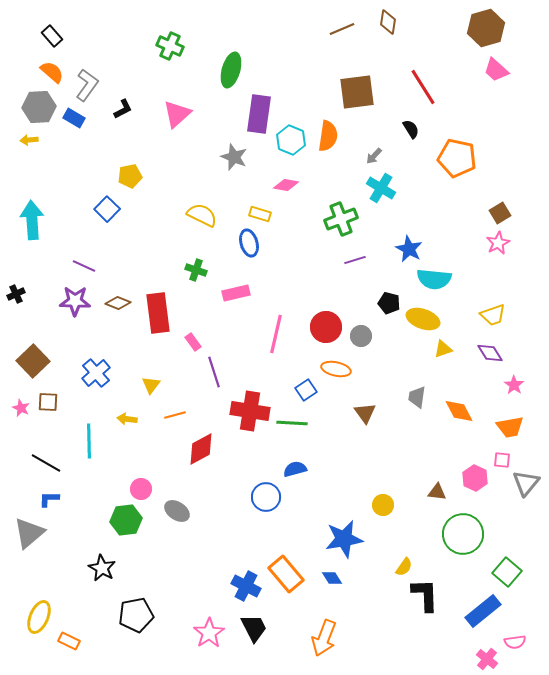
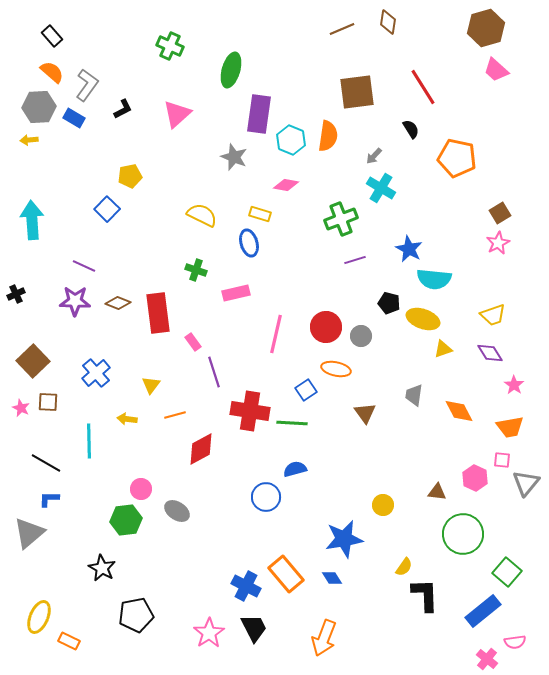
gray trapezoid at (417, 397): moved 3 px left, 2 px up
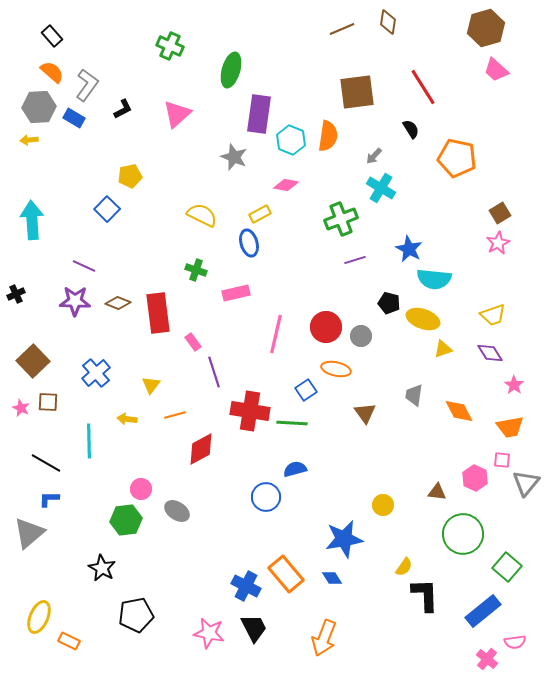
yellow rectangle at (260, 214): rotated 45 degrees counterclockwise
green square at (507, 572): moved 5 px up
pink star at (209, 633): rotated 28 degrees counterclockwise
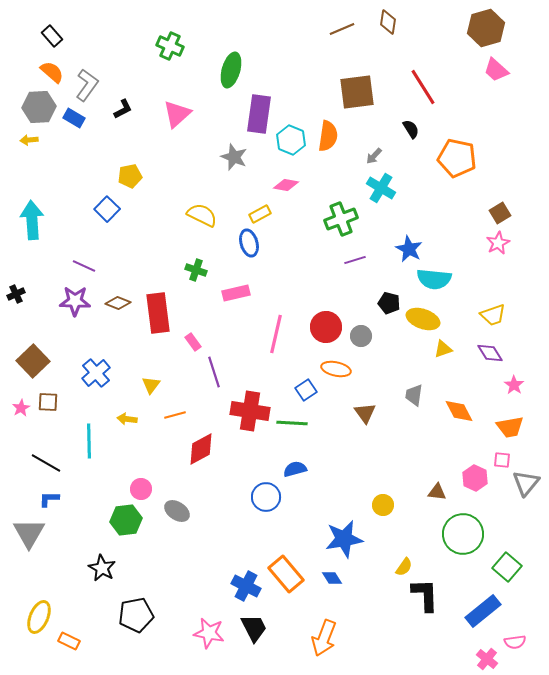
pink star at (21, 408): rotated 18 degrees clockwise
gray triangle at (29, 533): rotated 20 degrees counterclockwise
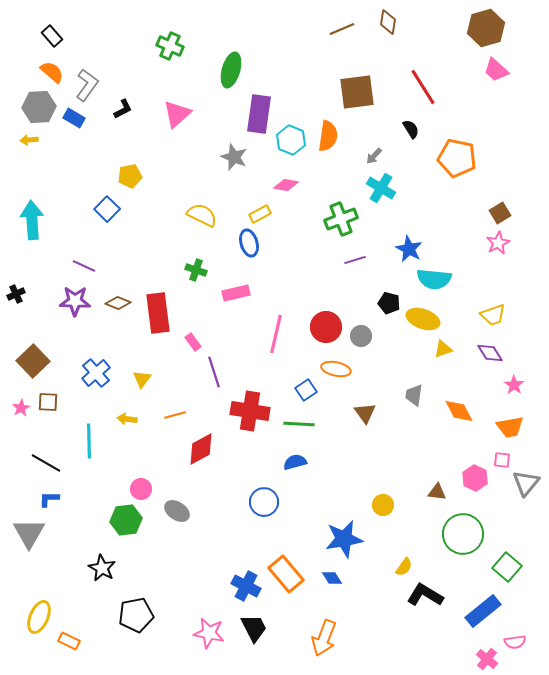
yellow triangle at (151, 385): moved 9 px left, 6 px up
green line at (292, 423): moved 7 px right, 1 px down
blue semicircle at (295, 469): moved 7 px up
blue circle at (266, 497): moved 2 px left, 5 px down
black L-shape at (425, 595): rotated 57 degrees counterclockwise
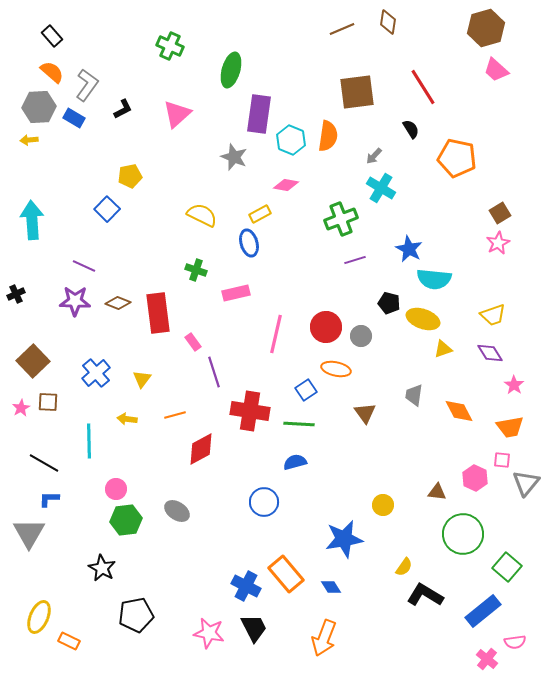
black line at (46, 463): moved 2 px left
pink circle at (141, 489): moved 25 px left
blue diamond at (332, 578): moved 1 px left, 9 px down
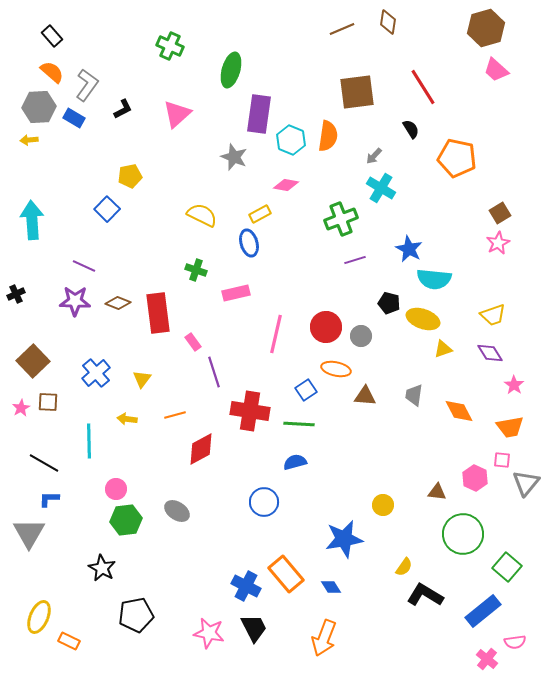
brown triangle at (365, 413): moved 17 px up; rotated 50 degrees counterclockwise
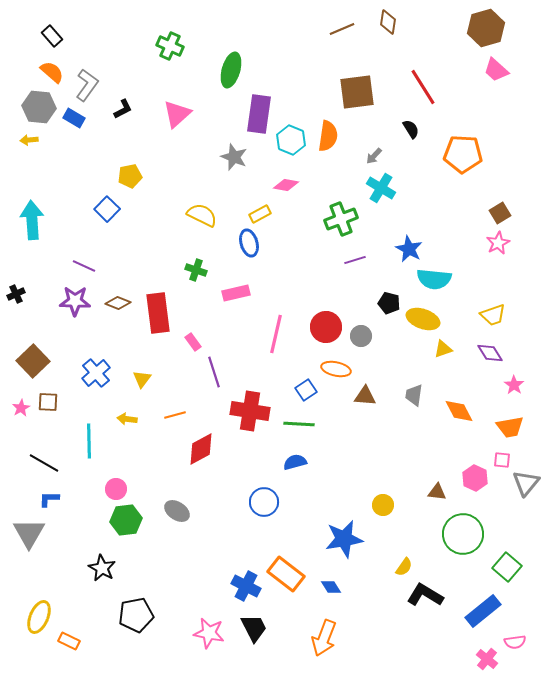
gray hexagon at (39, 107): rotated 8 degrees clockwise
orange pentagon at (457, 158): moved 6 px right, 4 px up; rotated 9 degrees counterclockwise
orange rectangle at (286, 574): rotated 12 degrees counterclockwise
